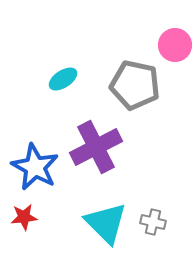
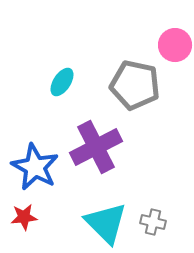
cyan ellipse: moved 1 px left, 3 px down; rotated 24 degrees counterclockwise
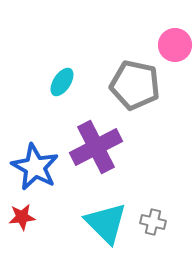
red star: moved 2 px left
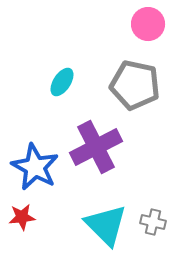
pink circle: moved 27 px left, 21 px up
cyan triangle: moved 2 px down
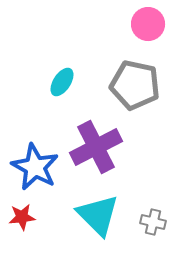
cyan triangle: moved 8 px left, 10 px up
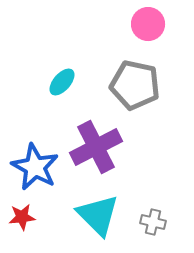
cyan ellipse: rotated 8 degrees clockwise
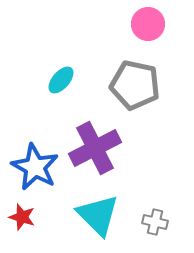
cyan ellipse: moved 1 px left, 2 px up
purple cross: moved 1 px left, 1 px down
red star: rotated 24 degrees clockwise
gray cross: moved 2 px right
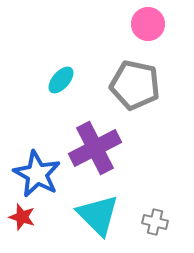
blue star: moved 2 px right, 7 px down
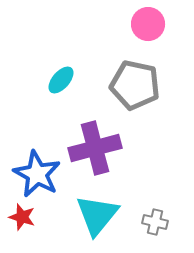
purple cross: rotated 12 degrees clockwise
cyan triangle: moved 1 px left; rotated 24 degrees clockwise
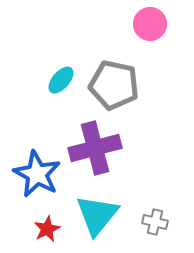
pink circle: moved 2 px right
gray pentagon: moved 21 px left
red star: moved 25 px right, 12 px down; rotated 28 degrees clockwise
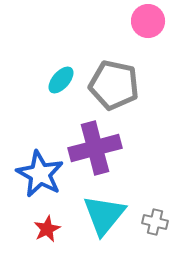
pink circle: moved 2 px left, 3 px up
blue star: moved 3 px right
cyan triangle: moved 7 px right
